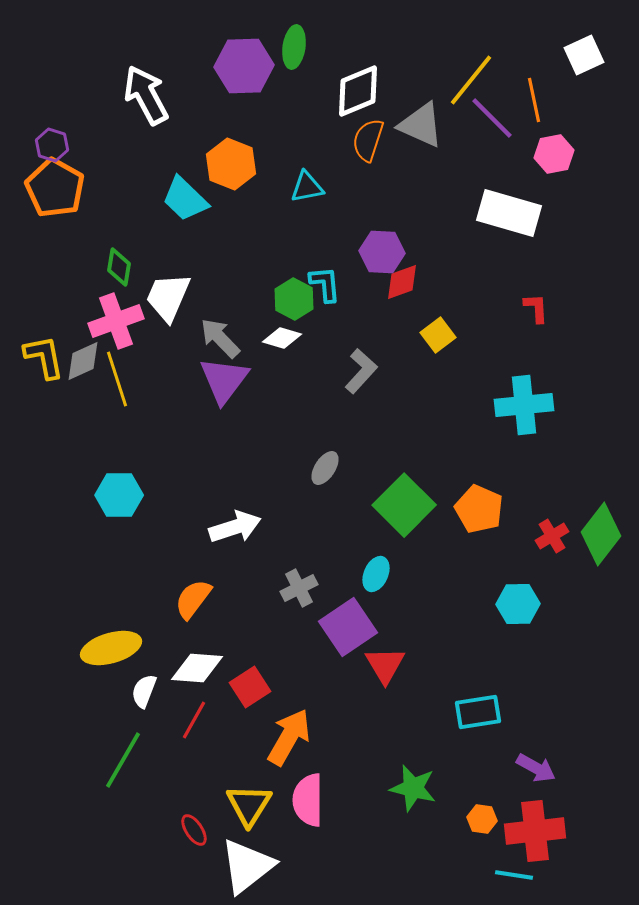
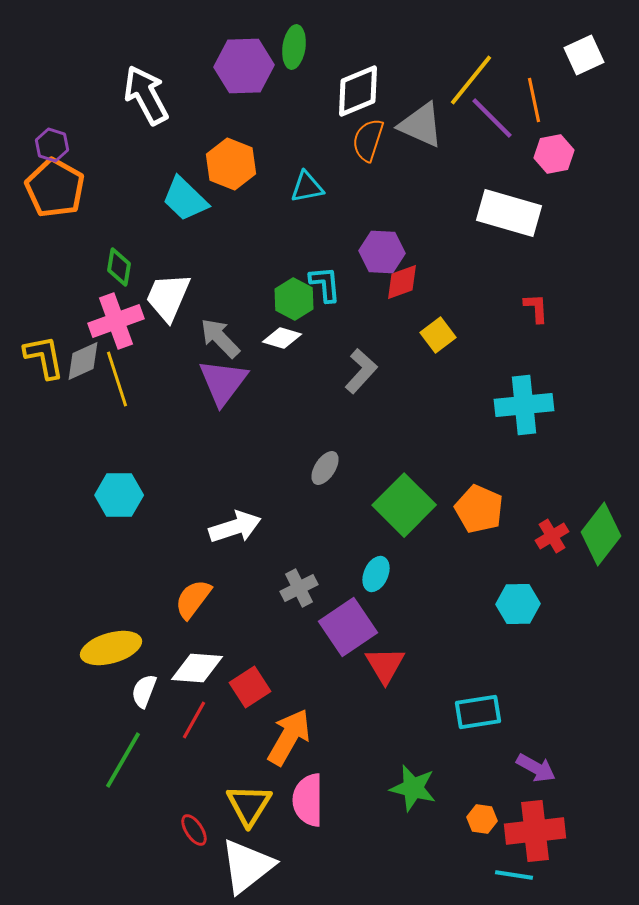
purple triangle at (224, 380): moved 1 px left, 2 px down
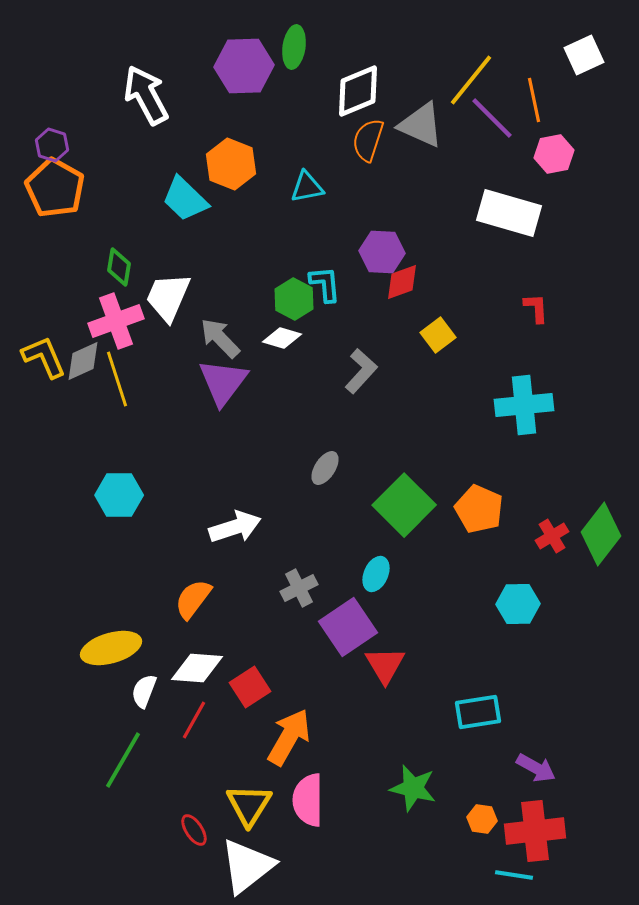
yellow L-shape at (44, 357): rotated 12 degrees counterclockwise
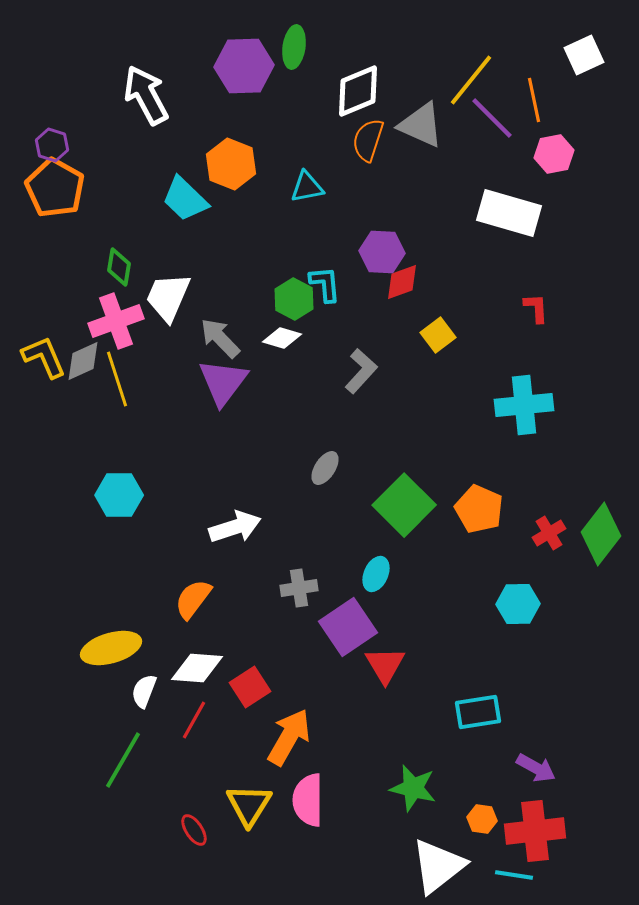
red cross at (552, 536): moved 3 px left, 3 px up
gray cross at (299, 588): rotated 18 degrees clockwise
white triangle at (247, 866): moved 191 px right
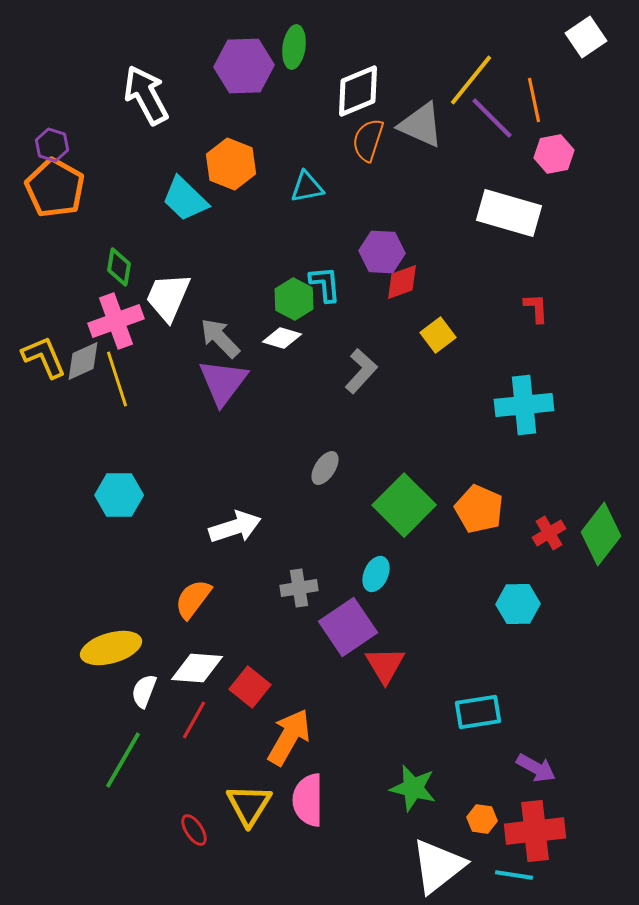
white square at (584, 55): moved 2 px right, 18 px up; rotated 9 degrees counterclockwise
red square at (250, 687): rotated 18 degrees counterclockwise
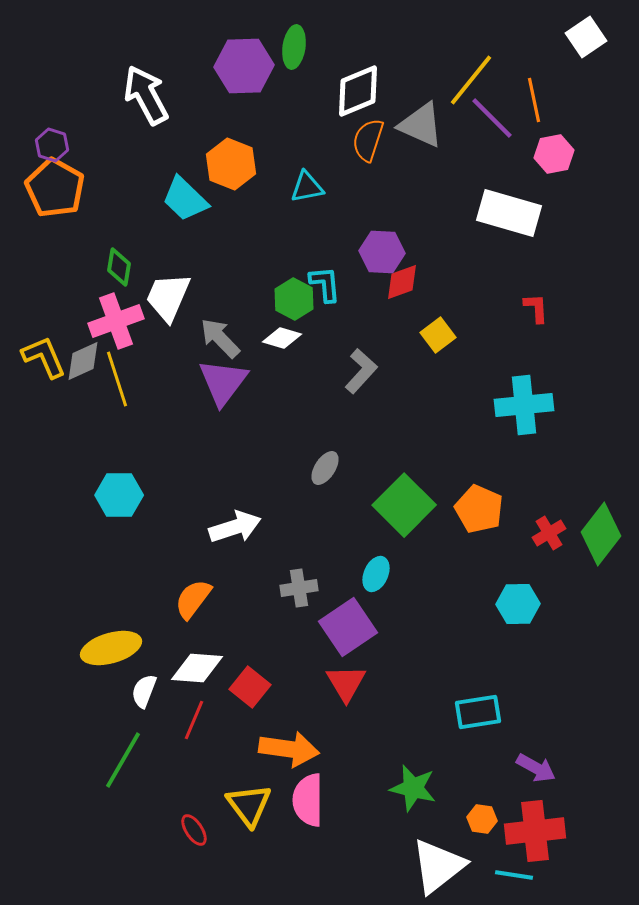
red triangle at (385, 665): moved 39 px left, 18 px down
red line at (194, 720): rotated 6 degrees counterclockwise
orange arrow at (289, 737): moved 12 px down; rotated 68 degrees clockwise
yellow triangle at (249, 805): rotated 9 degrees counterclockwise
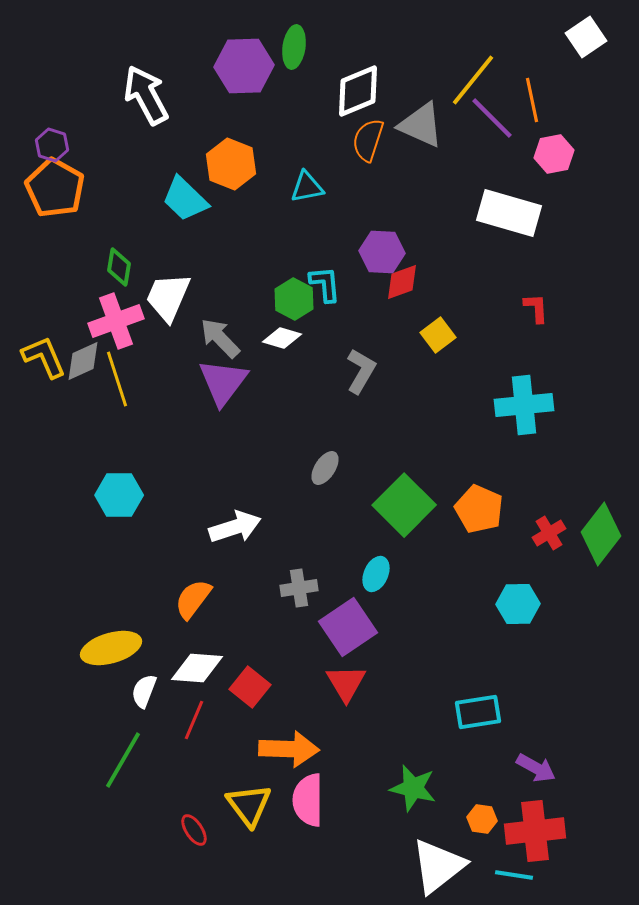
yellow line at (471, 80): moved 2 px right
orange line at (534, 100): moved 2 px left
gray L-shape at (361, 371): rotated 12 degrees counterclockwise
orange arrow at (289, 749): rotated 6 degrees counterclockwise
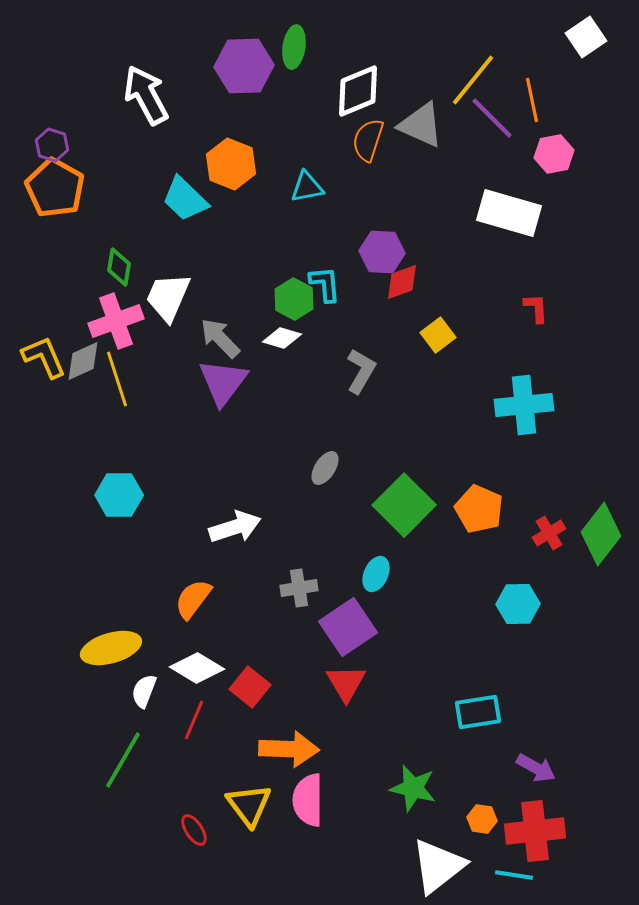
white diamond at (197, 668): rotated 26 degrees clockwise
